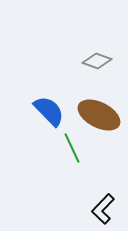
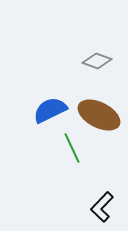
blue semicircle: moved 1 px right, 1 px up; rotated 72 degrees counterclockwise
black L-shape: moved 1 px left, 2 px up
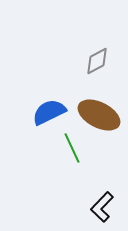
gray diamond: rotated 48 degrees counterclockwise
blue semicircle: moved 1 px left, 2 px down
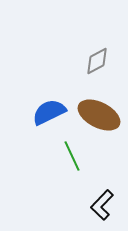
green line: moved 8 px down
black L-shape: moved 2 px up
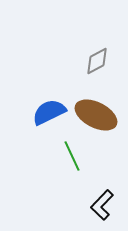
brown ellipse: moved 3 px left
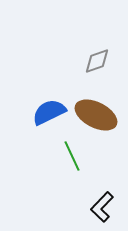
gray diamond: rotated 8 degrees clockwise
black L-shape: moved 2 px down
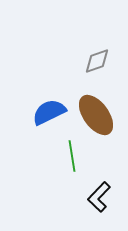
brown ellipse: rotated 27 degrees clockwise
green line: rotated 16 degrees clockwise
black L-shape: moved 3 px left, 10 px up
